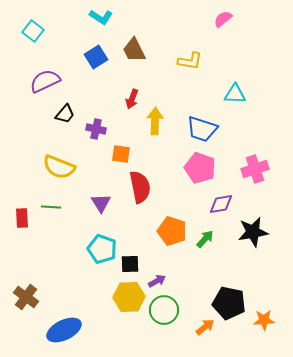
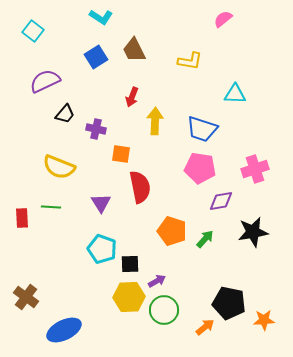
red arrow: moved 2 px up
pink pentagon: rotated 12 degrees counterclockwise
purple diamond: moved 3 px up
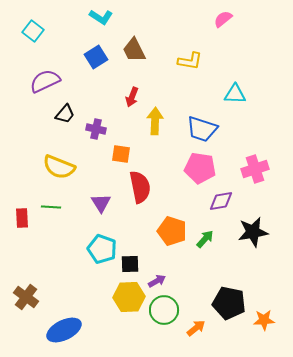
orange arrow: moved 9 px left, 1 px down
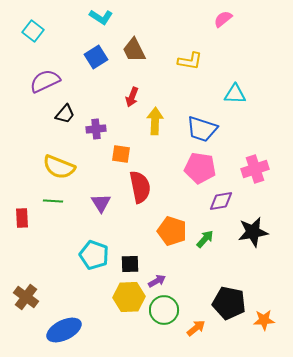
purple cross: rotated 18 degrees counterclockwise
green line: moved 2 px right, 6 px up
cyan pentagon: moved 8 px left, 6 px down
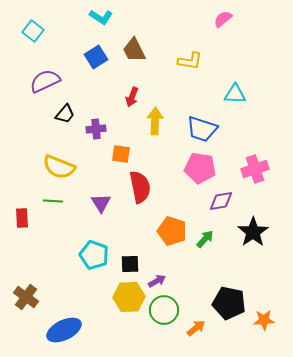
black star: rotated 24 degrees counterclockwise
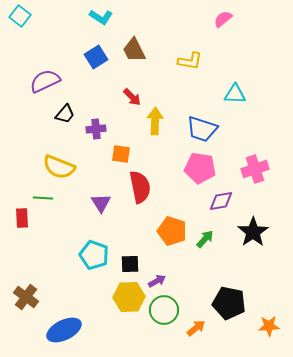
cyan square: moved 13 px left, 15 px up
red arrow: rotated 66 degrees counterclockwise
green line: moved 10 px left, 3 px up
orange star: moved 5 px right, 6 px down
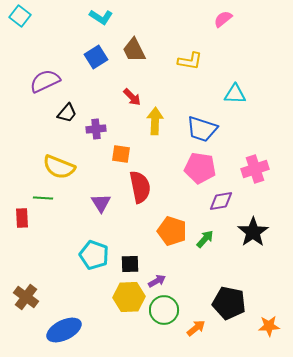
black trapezoid: moved 2 px right, 1 px up
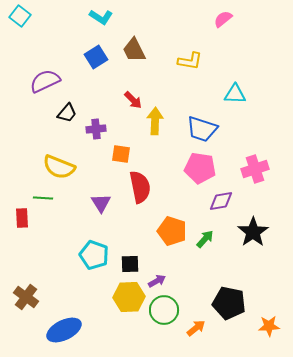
red arrow: moved 1 px right, 3 px down
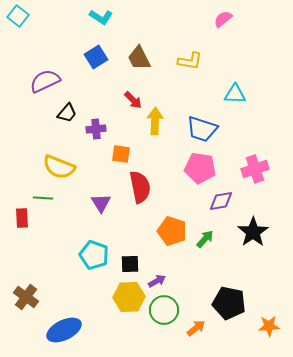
cyan square: moved 2 px left
brown trapezoid: moved 5 px right, 8 px down
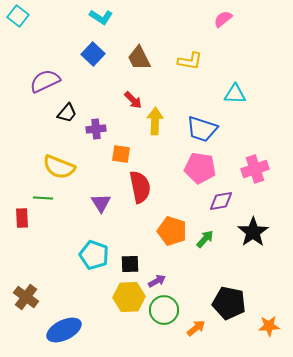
blue square: moved 3 px left, 3 px up; rotated 15 degrees counterclockwise
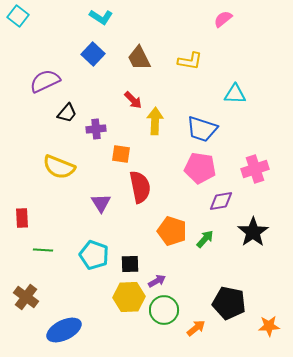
green line: moved 52 px down
